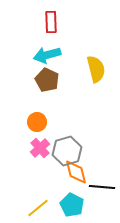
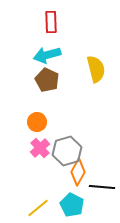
orange diamond: moved 2 px right; rotated 44 degrees clockwise
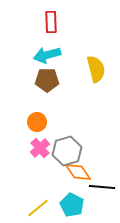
brown pentagon: rotated 25 degrees counterclockwise
orange diamond: rotated 64 degrees counterclockwise
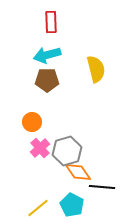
orange circle: moved 5 px left
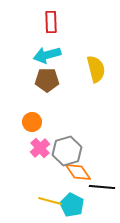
yellow line: moved 12 px right, 7 px up; rotated 55 degrees clockwise
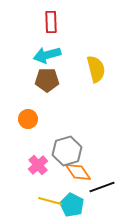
orange circle: moved 4 px left, 3 px up
pink cross: moved 2 px left, 17 px down
black line: rotated 25 degrees counterclockwise
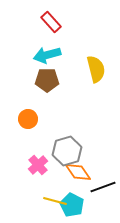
red rectangle: rotated 40 degrees counterclockwise
black line: moved 1 px right
yellow line: moved 5 px right
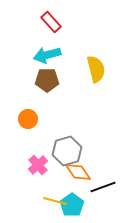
cyan pentagon: rotated 10 degrees clockwise
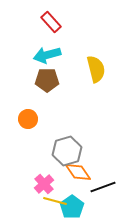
pink cross: moved 6 px right, 19 px down
cyan pentagon: moved 2 px down
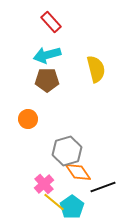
yellow line: moved 1 px left, 1 px down; rotated 25 degrees clockwise
